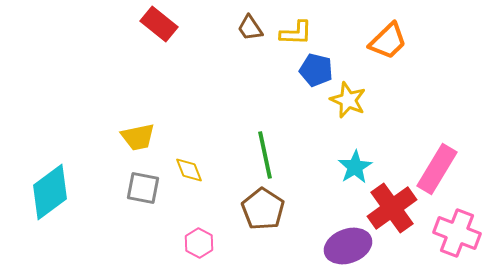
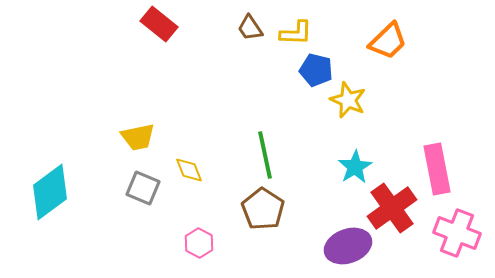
pink rectangle: rotated 42 degrees counterclockwise
gray square: rotated 12 degrees clockwise
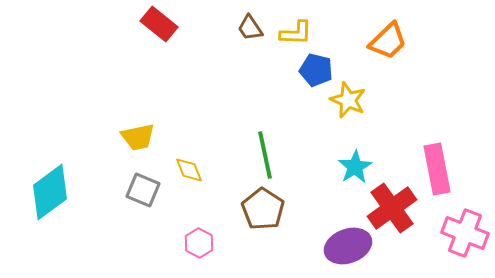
gray square: moved 2 px down
pink cross: moved 8 px right
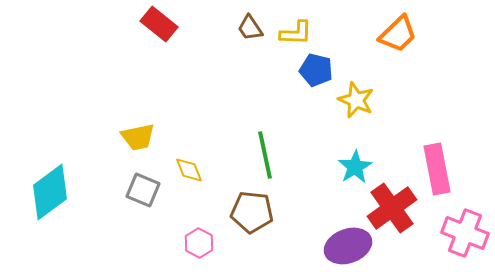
orange trapezoid: moved 10 px right, 7 px up
yellow star: moved 8 px right
brown pentagon: moved 11 px left, 3 px down; rotated 27 degrees counterclockwise
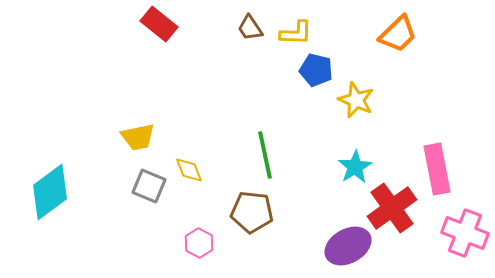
gray square: moved 6 px right, 4 px up
purple ellipse: rotated 9 degrees counterclockwise
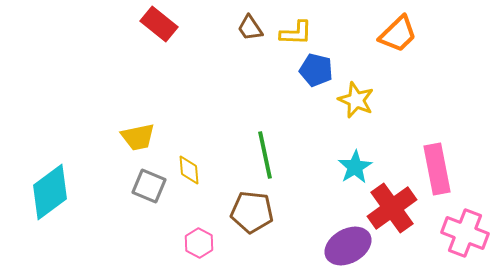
yellow diamond: rotated 16 degrees clockwise
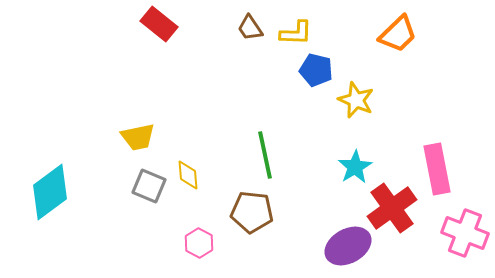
yellow diamond: moved 1 px left, 5 px down
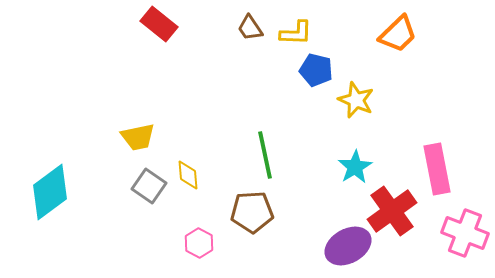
gray square: rotated 12 degrees clockwise
red cross: moved 3 px down
brown pentagon: rotated 9 degrees counterclockwise
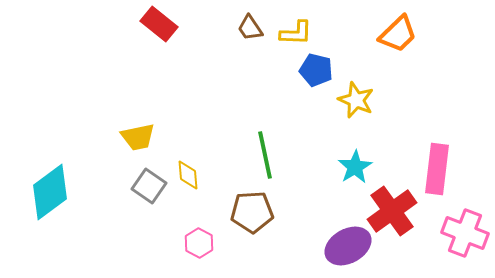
pink rectangle: rotated 18 degrees clockwise
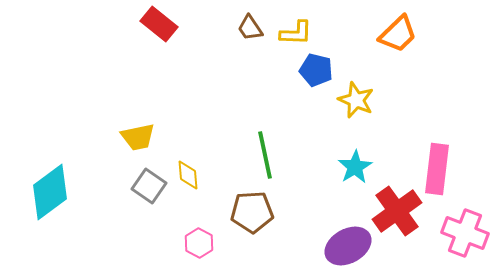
red cross: moved 5 px right
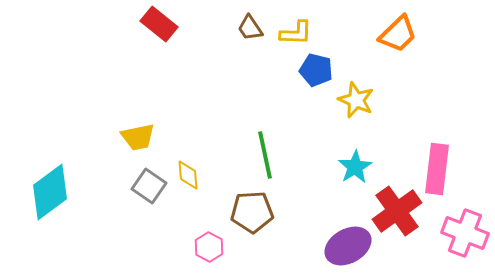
pink hexagon: moved 10 px right, 4 px down
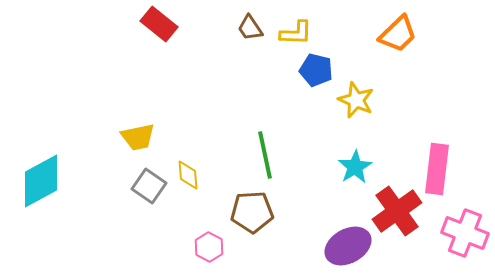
cyan diamond: moved 9 px left, 11 px up; rotated 8 degrees clockwise
